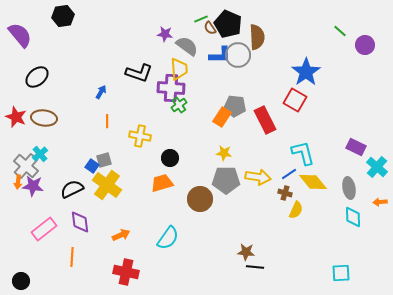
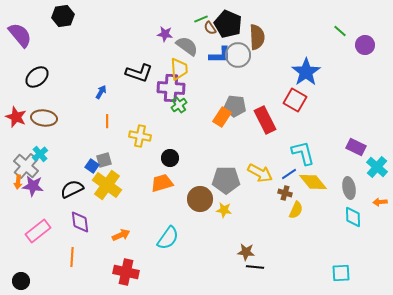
yellow star at (224, 153): moved 57 px down
yellow arrow at (258, 177): moved 2 px right, 4 px up; rotated 20 degrees clockwise
pink rectangle at (44, 229): moved 6 px left, 2 px down
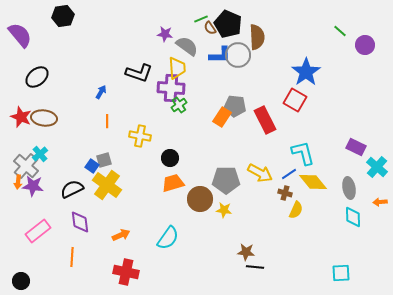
yellow trapezoid at (179, 69): moved 2 px left, 1 px up
red star at (16, 117): moved 5 px right
orange trapezoid at (162, 183): moved 11 px right
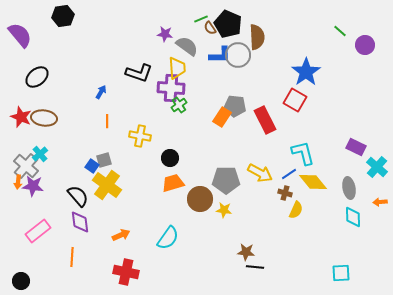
black semicircle at (72, 189): moved 6 px right, 7 px down; rotated 75 degrees clockwise
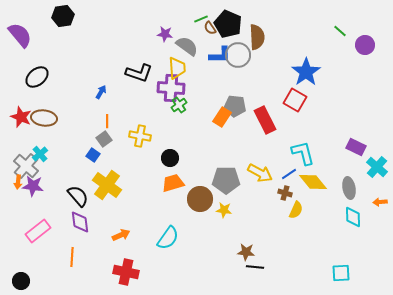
gray square at (104, 160): moved 21 px up; rotated 21 degrees counterclockwise
blue square at (92, 166): moved 1 px right, 11 px up
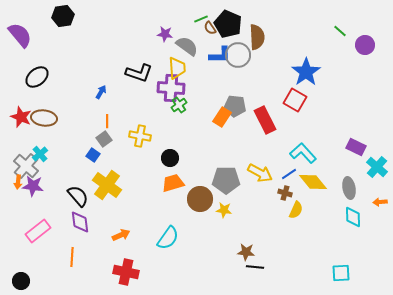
cyan L-shape at (303, 153): rotated 28 degrees counterclockwise
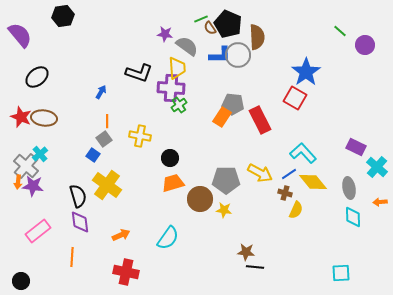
red square at (295, 100): moved 2 px up
gray pentagon at (235, 106): moved 2 px left, 2 px up
red rectangle at (265, 120): moved 5 px left
black semicircle at (78, 196): rotated 25 degrees clockwise
